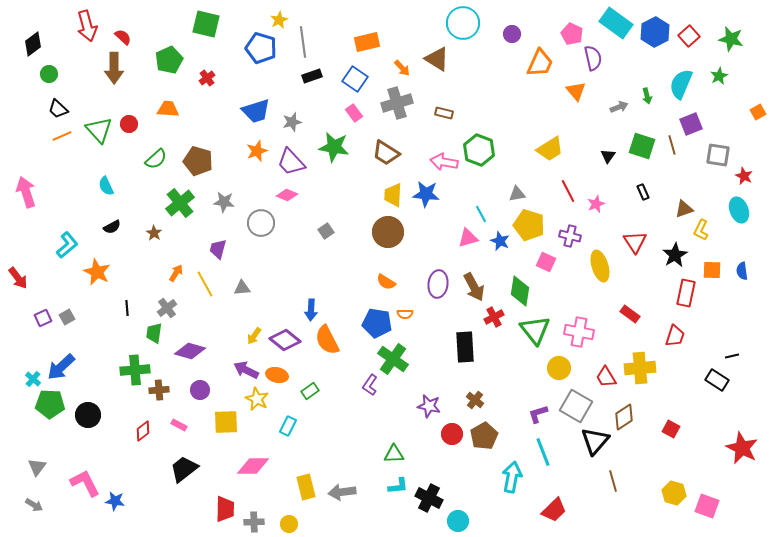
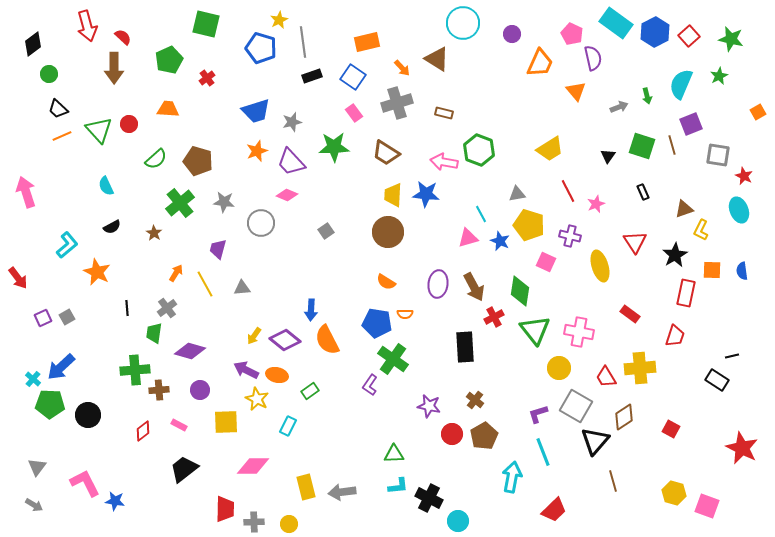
blue square at (355, 79): moved 2 px left, 2 px up
green star at (334, 147): rotated 12 degrees counterclockwise
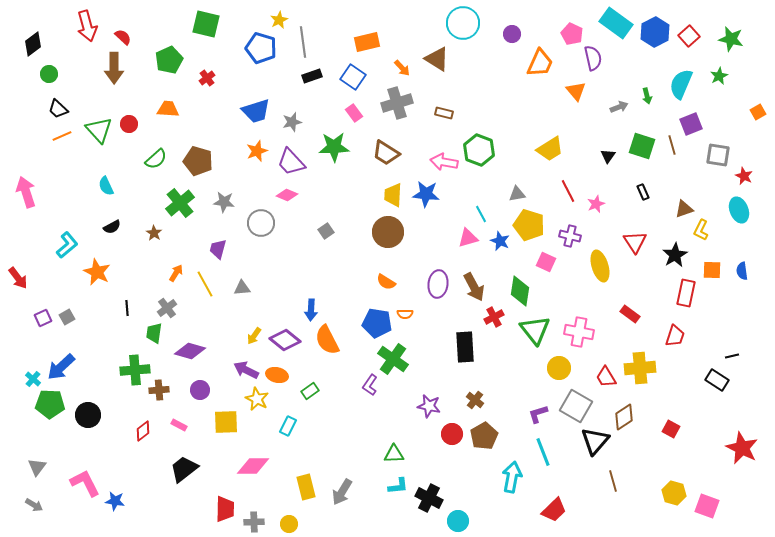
gray arrow at (342, 492): rotated 52 degrees counterclockwise
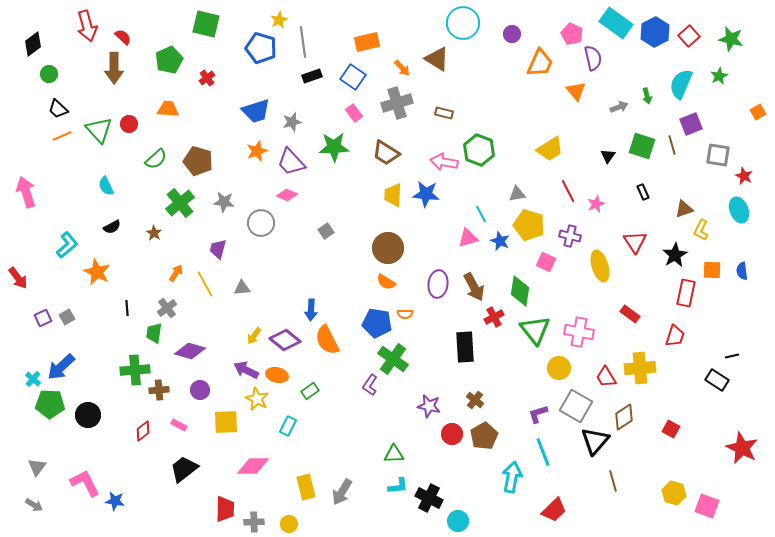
brown circle at (388, 232): moved 16 px down
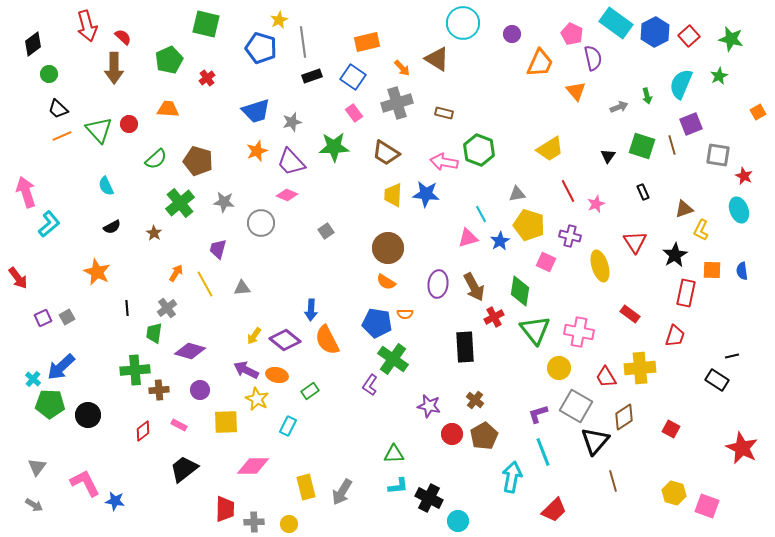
blue star at (500, 241): rotated 18 degrees clockwise
cyan L-shape at (67, 245): moved 18 px left, 21 px up
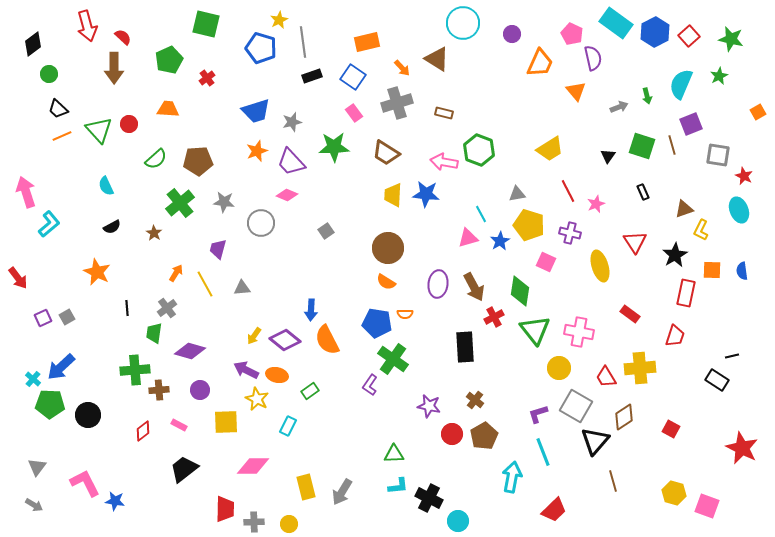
brown pentagon at (198, 161): rotated 20 degrees counterclockwise
purple cross at (570, 236): moved 3 px up
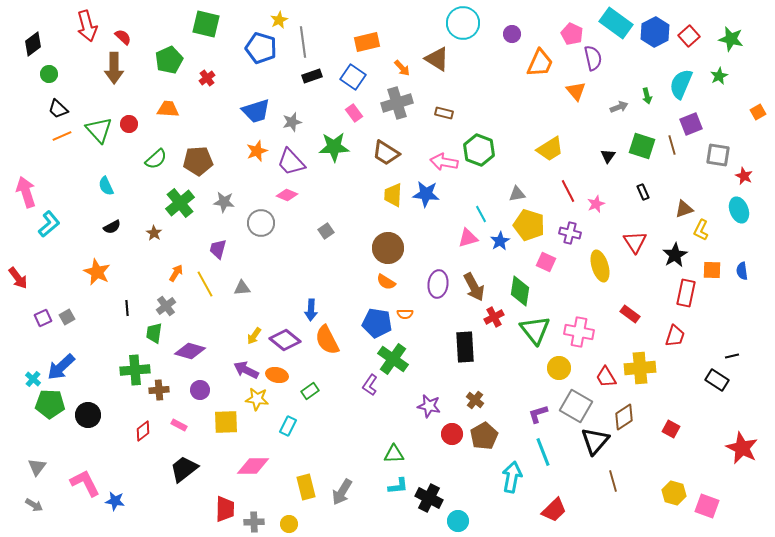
gray cross at (167, 308): moved 1 px left, 2 px up
yellow star at (257, 399): rotated 20 degrees counterclockwise
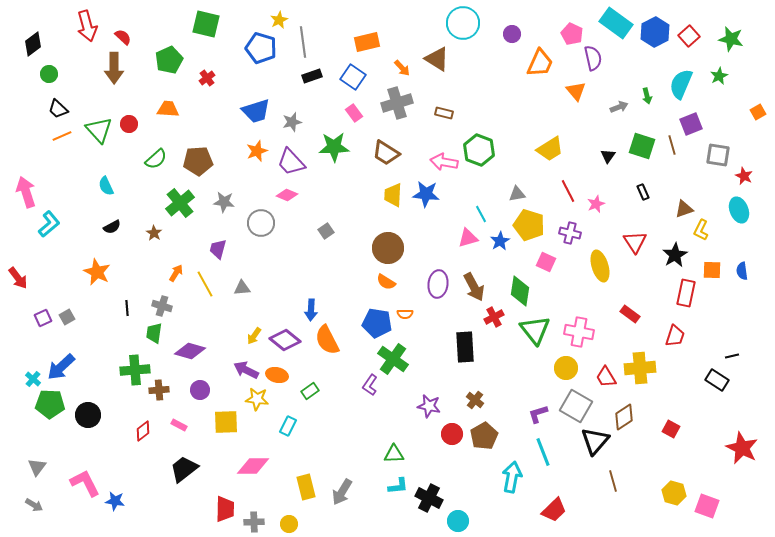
gray cross at (166, 306): moved 4 px left; rotated 36 degrees counterclockwise
yellow circle at (559, 368): moved 7 px right
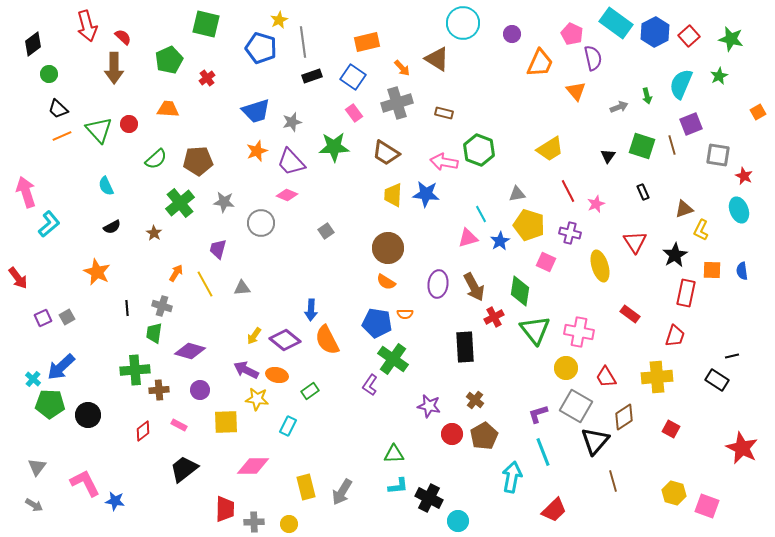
yellow cross at (640, 368): moved 17 px right, 9 px down
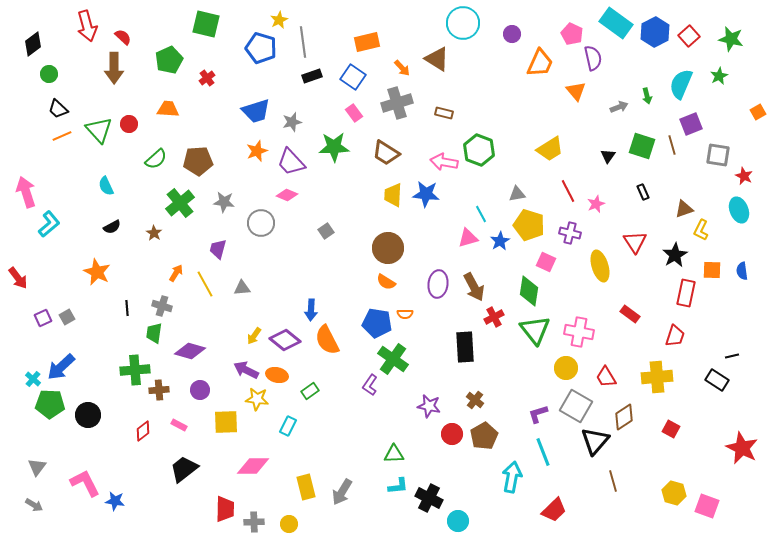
green diamond at (520, 291): moved 9 px right
